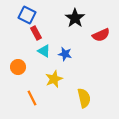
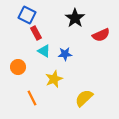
blue star: rotated 16 degrees counterclockwise
yellow semicircle: rotated 120 degrees counterclockwise
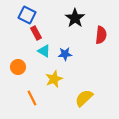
red semicircle: rotated 60 degrees counterclockwise
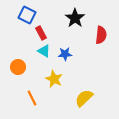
red rectangle: moved 5 px right
yellow star: rotated 24 degrees counterclockwise
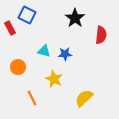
red rectangle: moved 31 px left, 5 px up
cyan triangle: rotated 16 degrees counterclockwise
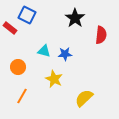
red rectangle: rotated 24 degrees counterclockwise
orange line: moved 10 px left, 2 px up; rotated 56 degrees clockwise
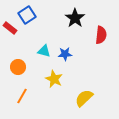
blue square: rotated 30 degrees clockwise
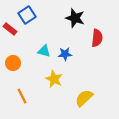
black star: rotated 18 degrees counterclockwise
red rectangle: moved 1 px down
red semicircle: moved 4 px left, 3 px down
orange circle: moved 5 px left, 4 px up
orange line: rotated 56 degrees counterclockwise
